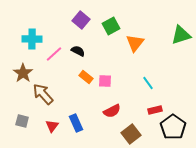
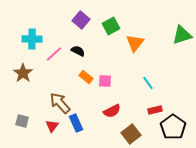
green triangle: moved 1 px right
brown arrow: moved 17 px right, 9 px down
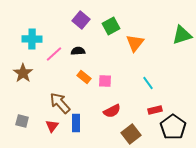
black semicircle: rotated 32 degrees counterclockwise
orange rectangle: moved 2 px left
blue rectangle: rotated 24 degrees clockwise
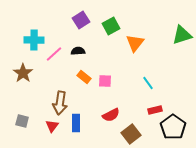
purple square: rotated 18 degrees clockwise
cyan cross: moved 2 px right, 1 px down
brown arrow: rotated 130 degrees counterclockwise
red semicircle: moved 1 px left, 4 px down
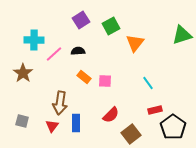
red semicircle: rotated 18 degrees counterclockwise
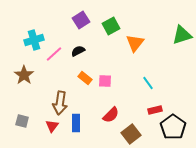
cyan cross: rotated 18 degrees counterclockwise
black semicircle: rotated 24 degrees counterclockwise
brown star: moved 1 px right, 2 px down
orange rectangle: moved 1 px right, 1 px down
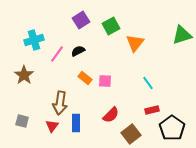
pink line: moved 3 px right; rotated 12 degrees counterclockwise
red rectangle: moved 3 px left
black pentagon: moved 1 px left, 1 px down
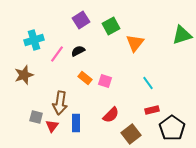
brown star: rotated 18 degrees clockwise
pink square: rotated 16 degrees clockwise
gray square: moved 14 px right, 4 px up
